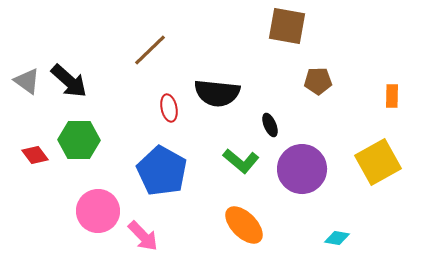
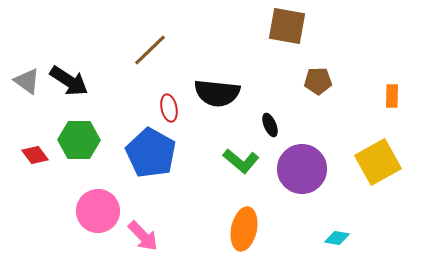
black arrow: rotated 9 degrees counterclockwise
blue pentagon: moved 11 px left, 18 px up
orange ellipse: moved 4 px down; rotated 57 degrees clockwise
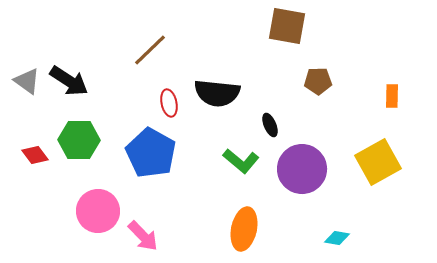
red ellipse: moved 5 px up
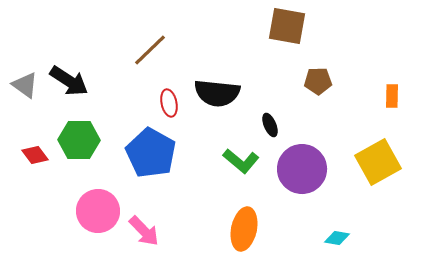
gray triangle: moved 2 px left, 4 px down
pink arrow: moved 1 px right, 5 px up
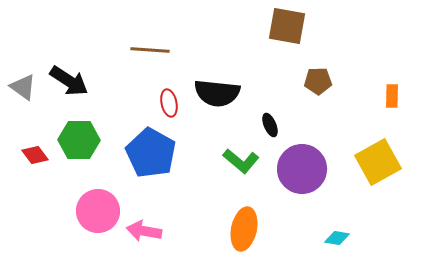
brown line: rotated 48 degrees clockwise
gray triangle: moved 2 px left, 2 px down
pink arrow: rotated 144 degrees clockwise
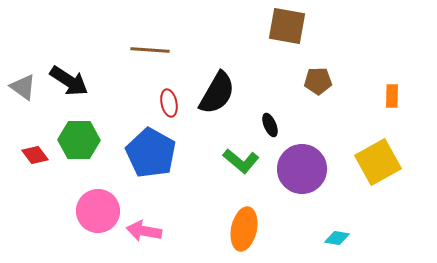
black semicircle: rotated 66 degrees counterclockwise
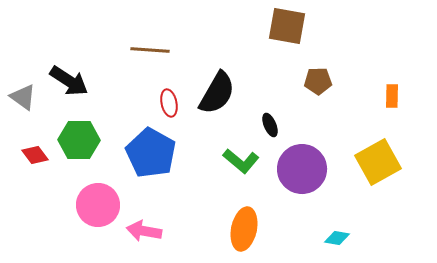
gray triangle: moved 10 px down
pink circle: moved 6 px up
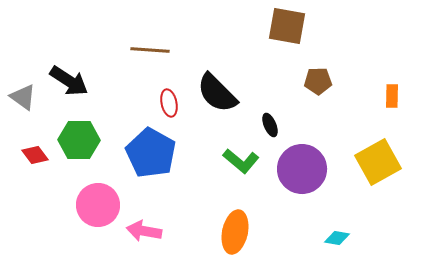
black semicircle: rotated 105 degrees clockwise
orange ellipse: moved 9 px left, 3 px down
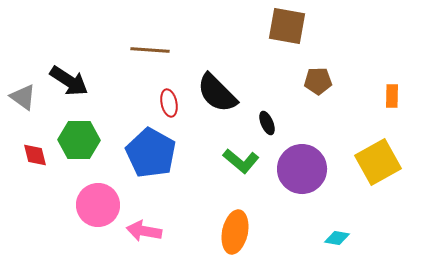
black ellipse: moved 3 px left, 2 px up
red diamond: rotated 24 degrees clockwise
